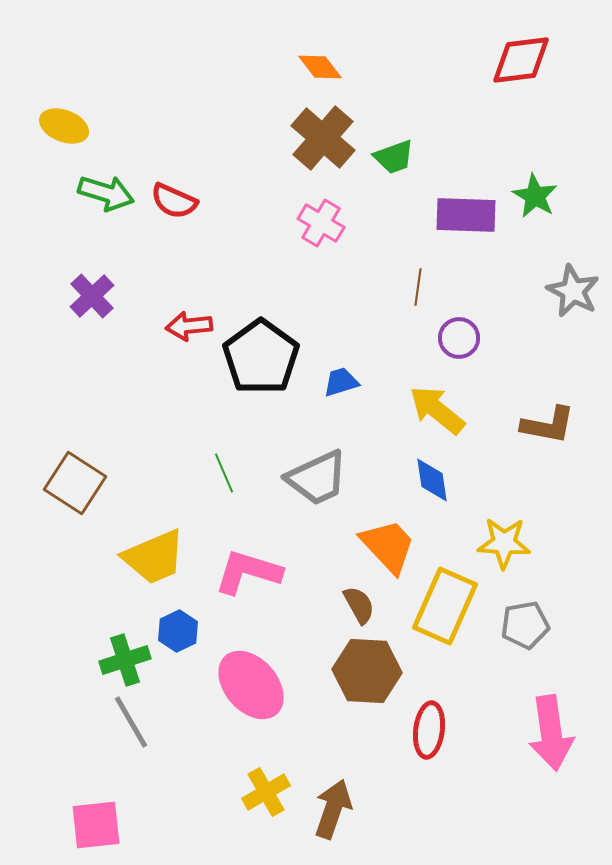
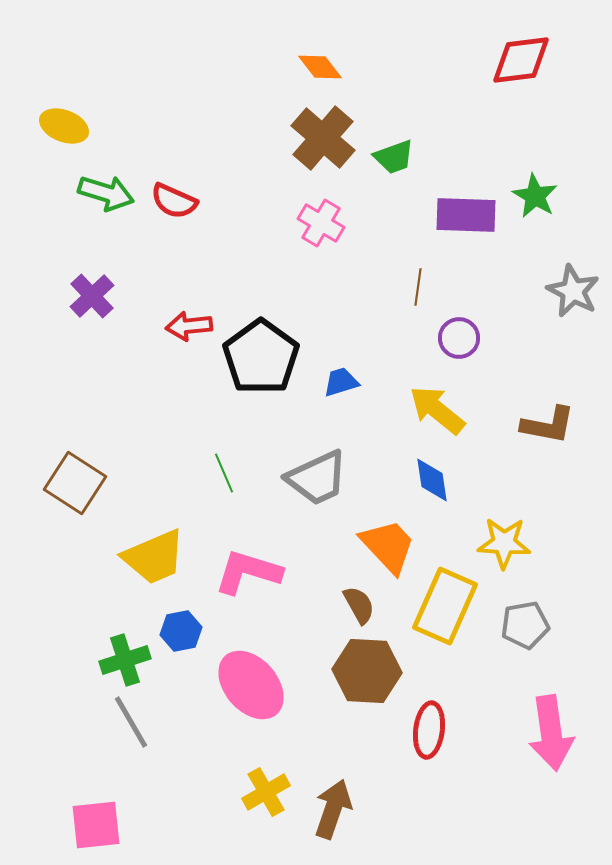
blue hexagon: moved 3 px right; rotated 15 degrees clockwise
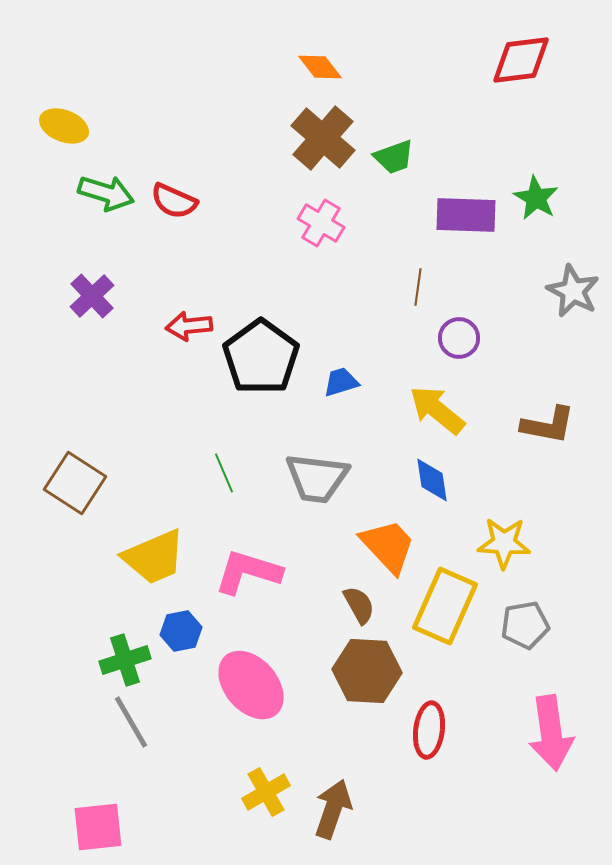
green star: moved 1 px right, 2 px down
gray trapezoid: rotated 32 degrees clockwise
pink square: moved 2 px right, 2 px down
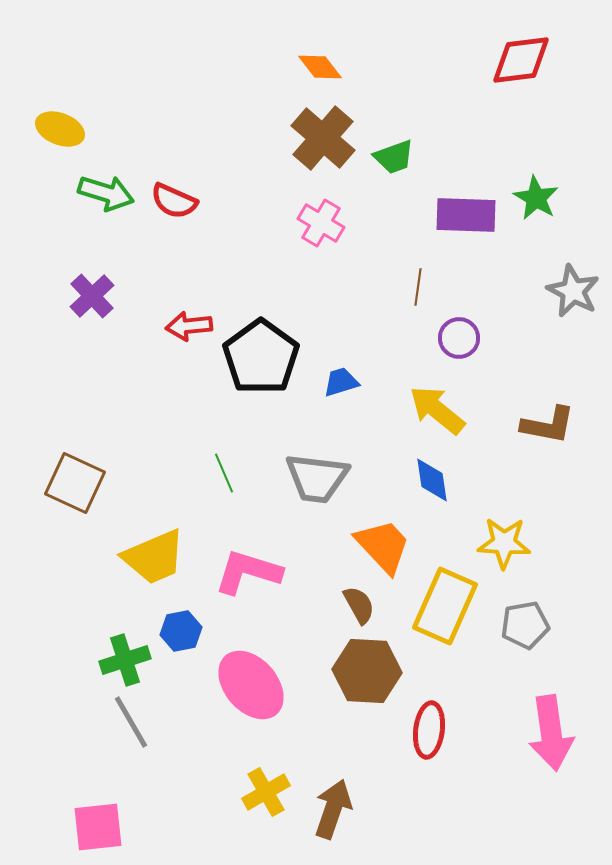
yellow ellipse: moved 4 px left, 3 px down
brown square: rotated 8 degrees counterclockwise
orange trapezoid: moved 5 px left
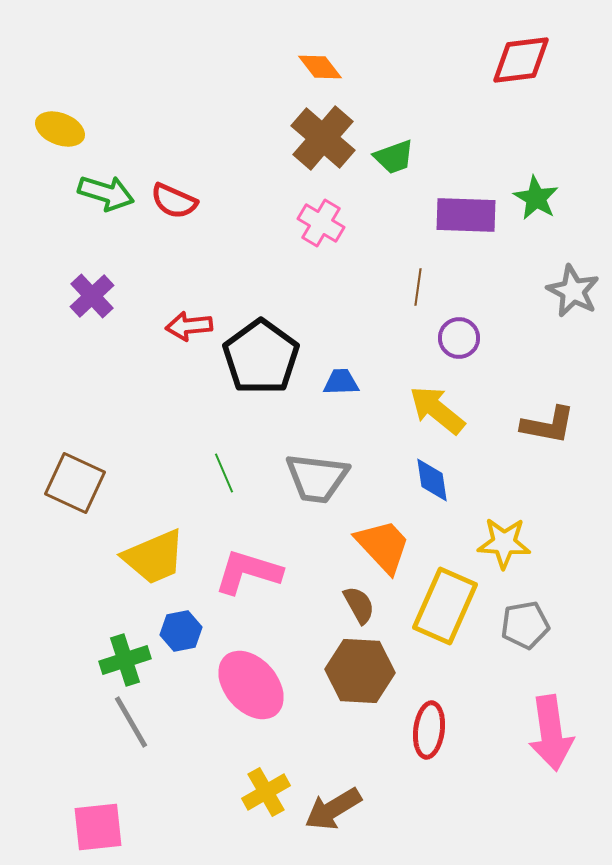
blue trapezoid: rotated 15 degrees clockwise
brown hexagon: moved 7 px left
brown arrow: rotated 140 degrees counterclockwise
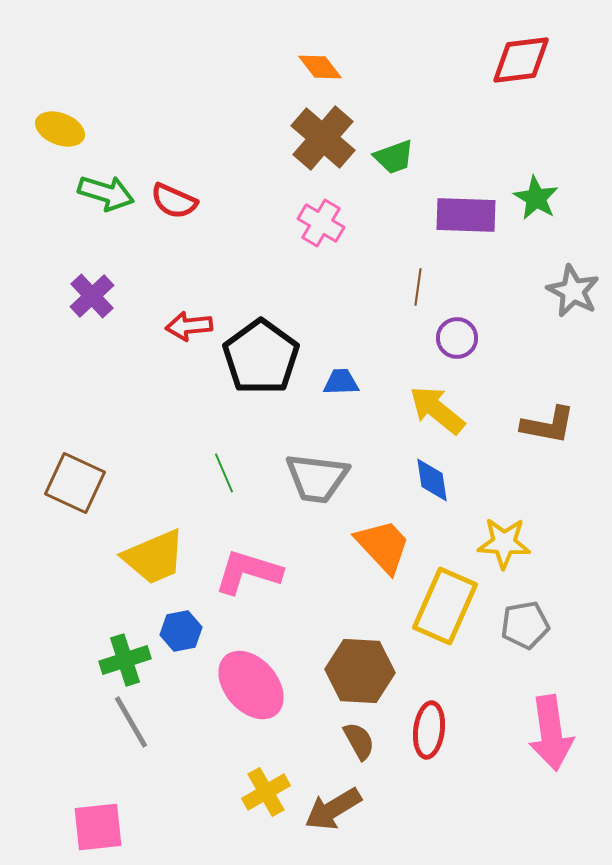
purple circle: moved 2 px left
brown semicircle: moved 136 px down
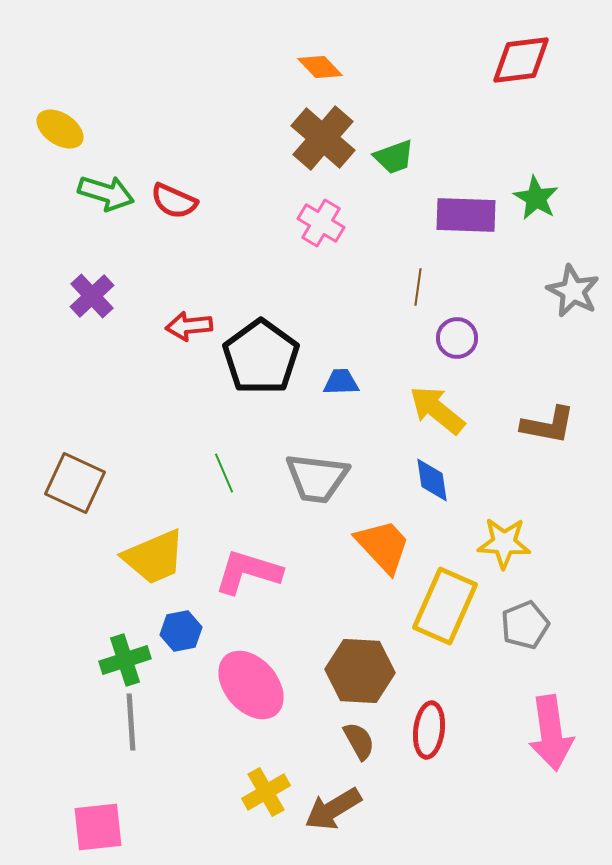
orange diamond: rotated 6 degrees counterclockwise
yellow ellipse: rotated 12 degrees clockwise
gray pentagon: rotated 12 degrees counterclockwise
gray line: rotated 26 degrees clockwise
